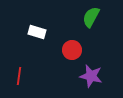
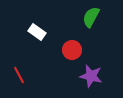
white rectangle: rotated 18 degrees clockwise
red line: moved 1 px up; rotated 36 degrees counterclockwise
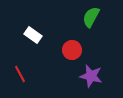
white rectangle: moved 4 px left, 3 px down
red line: moved 1 px right, 1 px up
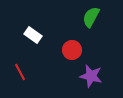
red line: moved 2 px up
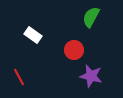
red circle: moved 2 px right
red line: moved 1 px left, 5 px down
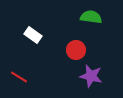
green semicircle: rotated 70 degrees clockwise
red circle: moved 2 px right
red line: rotated 30 degrees counterclockwise
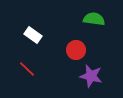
green semicircle: moved 3 px right, 2 px down
red line: moved 8 px right, 8 px up; rotated 12 degrees clockwise
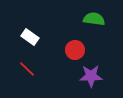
white rectangle: moved 3 px left, 2 px down
red circle: moved 1 px left
purple star: rotated 15 degrees counterclockwise
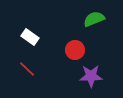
green semicircle: rotated 30 degrees counterclockwise
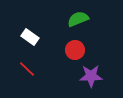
green semicircle: moved 16 px left
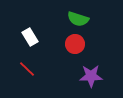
green semicircle: rotated 140 degrees counterclockwise
white rectangle: rotated 24 degrees clockwise
red circle: moved 6 px up
